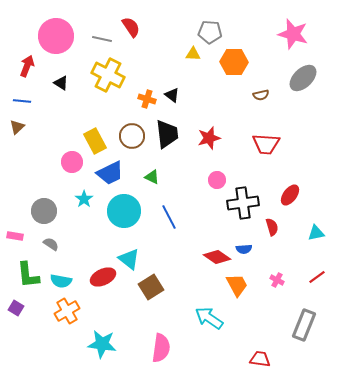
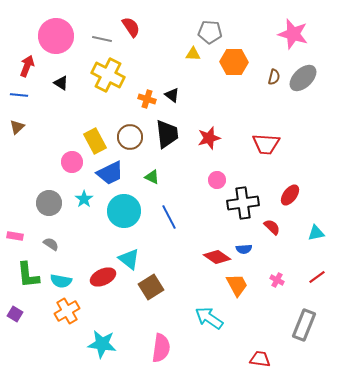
brown semicircle at (261, 95): moved 13 px right, 18 px up; rotated 63 degrees counterclockwise
blue line at (22, 101): moved 3 px left, 6 px up
brown circle at (132, 136): moved 2 px left, 1 px down
gray circle at (44, 211): moved 5 px right, 8 px up
red semicircle at (272, 227): rotated 30 degrees counterclockwise
purple square at (16, 308): moved 1 px left, 6 px down
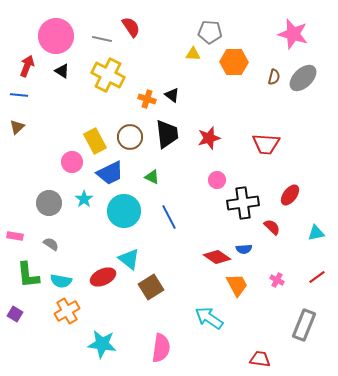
black triangle at (61, 83): moved 1 px right, 12 px up
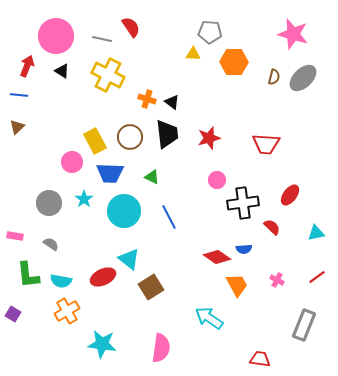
black triangle at (172, 95): moved 7 px down
blue trapezoid at (110, 173): rotated 28 degrees clockwise
purple square at (15, 314): moved 2 px left
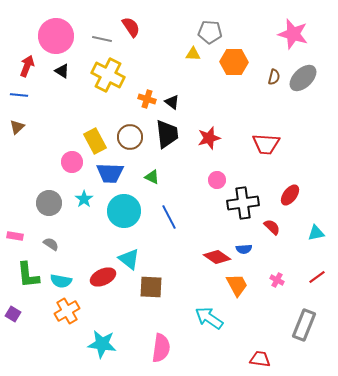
brown square at (151, 287): rotated 35 degrees clockwise
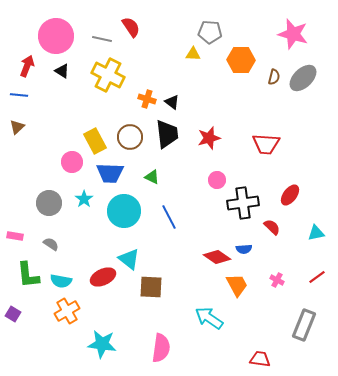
orange hexagon at (234, 62): moved 7 px right, 2 px up
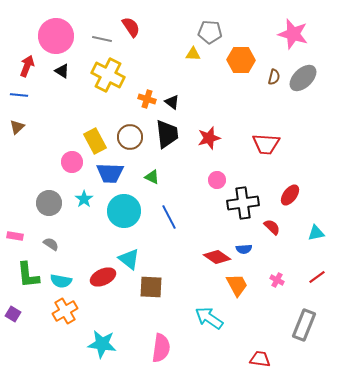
orange cross at (67, 311): moved 2 px left
